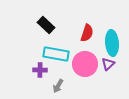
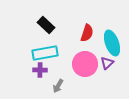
cyan ellipse: rotated 15 degrees counterclockwise
cyan rectangle: moved 11 px left, 1 px up; rotated 20 degrees counterclockwise
purple triangle: moved 1 px left, 1 px up
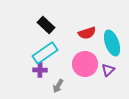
red semicircle: rotated 54 degrees clockwise
cyan rectangle: rotated 25 degrees counterclockwise
purple triangle: moved 1 px right, 7 px down
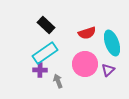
gray arrow: moved 5 px up; rotated 128 degrees clockwise
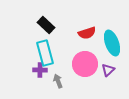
cyan rectangle: rotated 70 degrees counterclockwise
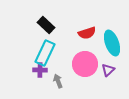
cyan rectangle: rotated 40 degrees clockwise
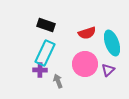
black rectangle: rotated 24 degrees counterclockwise
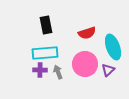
black rectangle: rotated 60 degrees clockwise
cyan ellipse: moved 1 px right, 4 px down
cyan rectangle: rotated 60 degrees clockwise
gray arrow: moved 9 px up
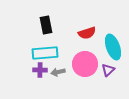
gray arrow: rotated 80 degrees counterclockwise
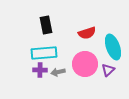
cyan rectangle: moved 1 px left
